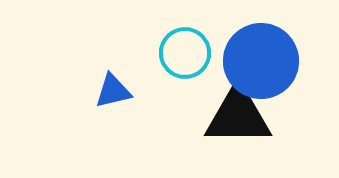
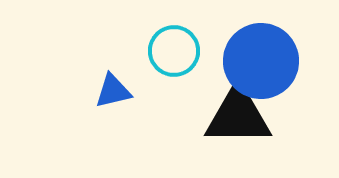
cyan circle: moved 11 px left, 2 px up
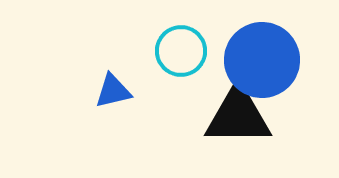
cyan circle: moved 7 px right
blue circle: moved 1 px right, 1 px up
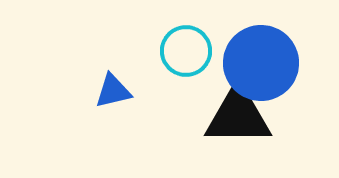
cyan circle: moved 5 px right
blue circle: moved 1 px left, 3 px down
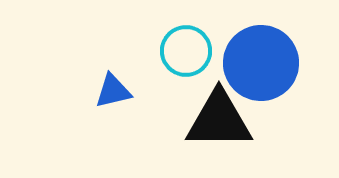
black triangle: moved 19 px left, 4 px down
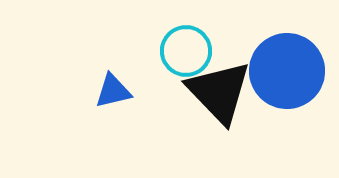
blue circle: moved 26 px right, 8 px down
black triangle: moved 28 px up; rotated 46 degrees clockwise
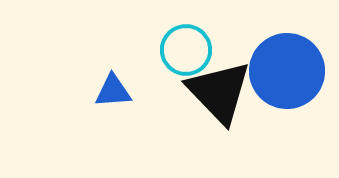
cyan circle: moved 1 px up
blue triangle: rotated 9 degrees clockwise
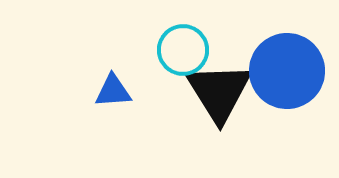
cyan circle: moved 3 px left
black triangle: rotated 12 degrees clockwise
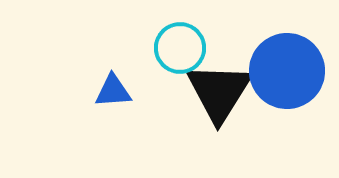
cyan circle: moved 3 px left, 2 px up
black triangle: rotated 4 degrees clockwise
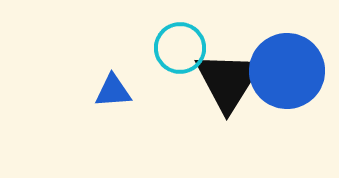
black triangle: moved 9 px right, 11 px up
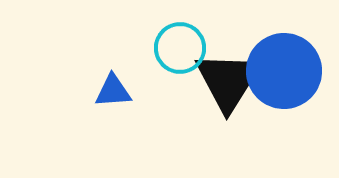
blue circle: moved 3 px left
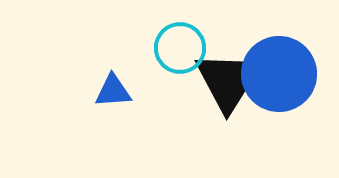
blue circle: moved 5 px left, 3 px down
